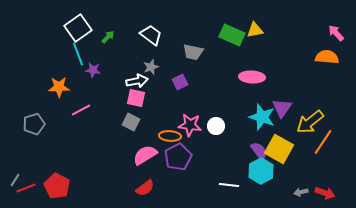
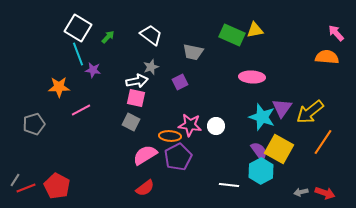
white square: rotated 24 degrees counterclockwise
yellow arrow: moved 10 px up
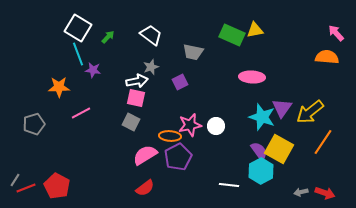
pink line: moved 3 px down
pink star: rotated 20 degrees counterclockwise
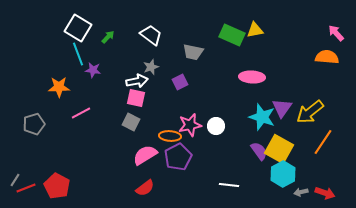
cyan hexagon: moved 22 px right, 3 px down
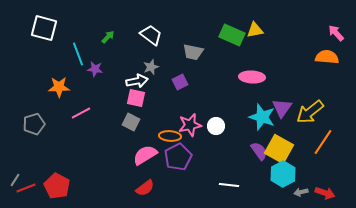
white square: moved 34 px left; rotated 16 degrees counterclockwise
purple star: moved 2 px right, 1 px up
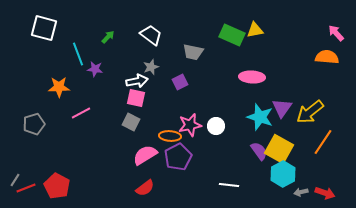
cyan star: moved 2 px left
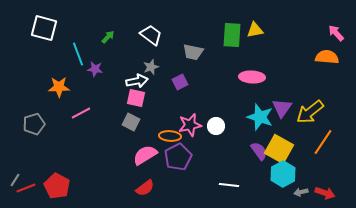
green rectangle: rotated 70 degrees clockwise
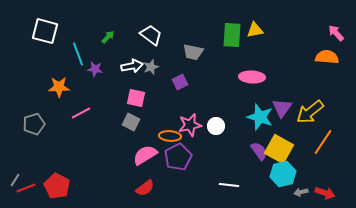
white square: moved 1 px right, 3 px down
white arrow: moved 5 px left, 15 px up
cyan hexagon: rotated 15 degrees clockwise
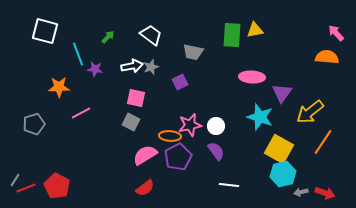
purple triangle: moved 15 px up
purple semicircle: moved 43 px left
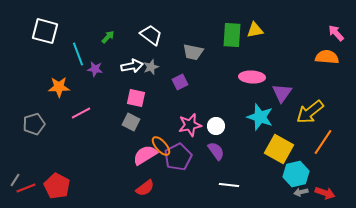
orange ellipse: moved 9 px left, 10 px down; rotated 45 degrees clockwise
cyan hexagon: moved 13 px right
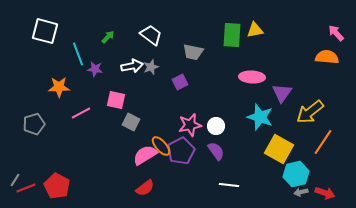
pink square: moved 20 px left, 2 px down
purple pentagon: moved 3 px right, 6 px up
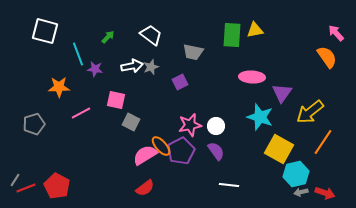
orange semicircle: rotated 50 degrees clockwise
